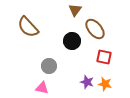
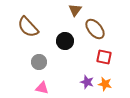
black circle: moved 7 px left
gray circle: moved 10 px left, 4 px up
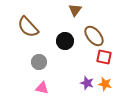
brown ellipse: moved 1 px left, 7 px down
purple star: moved 1 px down
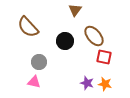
pink triangle: moved 8 px left, 6 px up
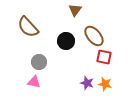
black circle: moved 1 px right
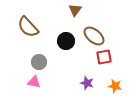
brown ellipse: rotated 10 degrees counterclockwise
red square: rotated 21 degrees counterclockwise
orange star: moved 10 px right, 2 px down
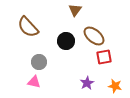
purple star: rotated 24 degrees clockwise
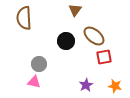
brown semicircle: moved 4 px left, 9 px up; rotated 40 degrees clockwise
gray circle: moved 2 px down
purple star: moved 1 px left, 2 px down
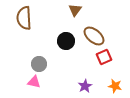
red square: rotated 14 degrees counterclockwise
purple star: moved 1 px left, 1 px down
